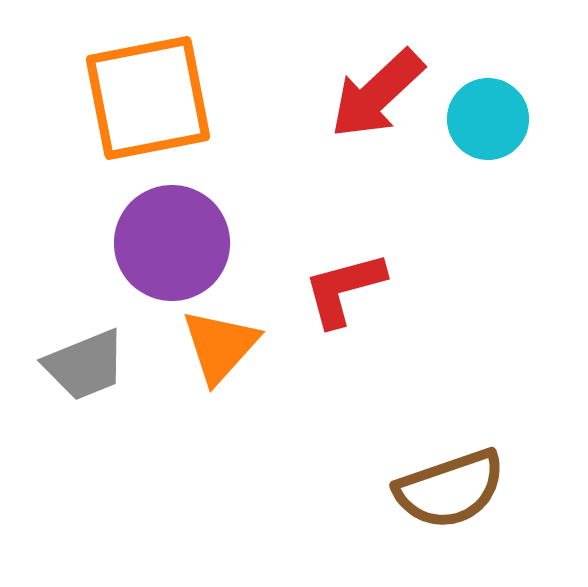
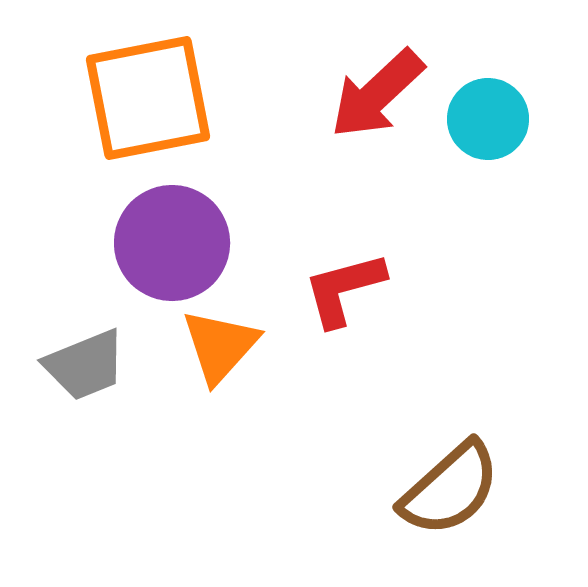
brown semicircle: rotated 23 degrees counterclockwise
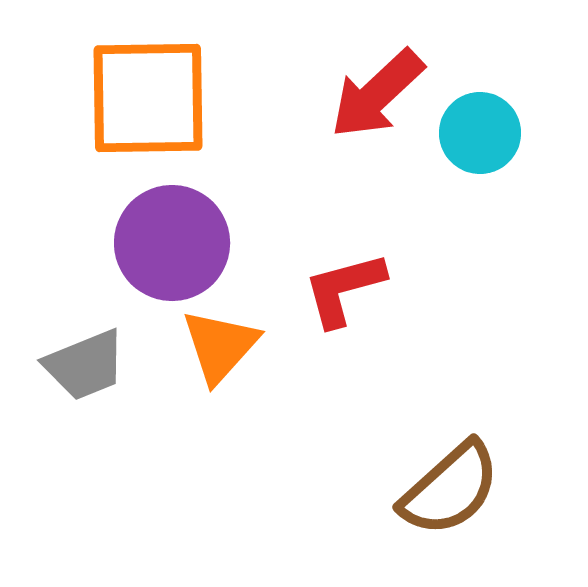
orange square: rotated 10 degrees clockwise
cyan circle: moved 8 px left, 14 px down
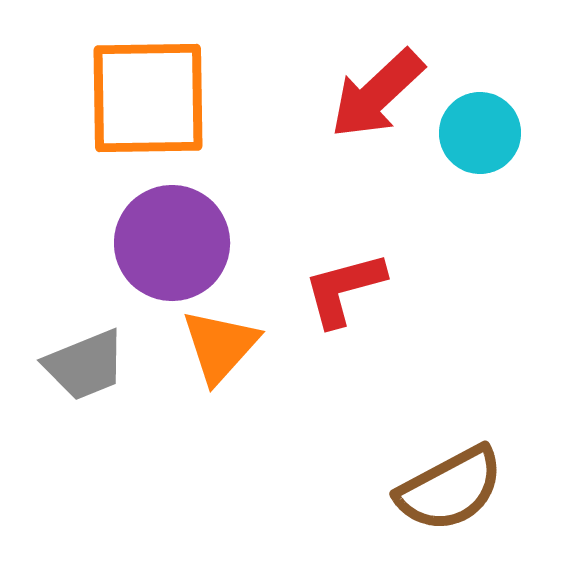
brown semicircle: rotated 14 degrees clockwise
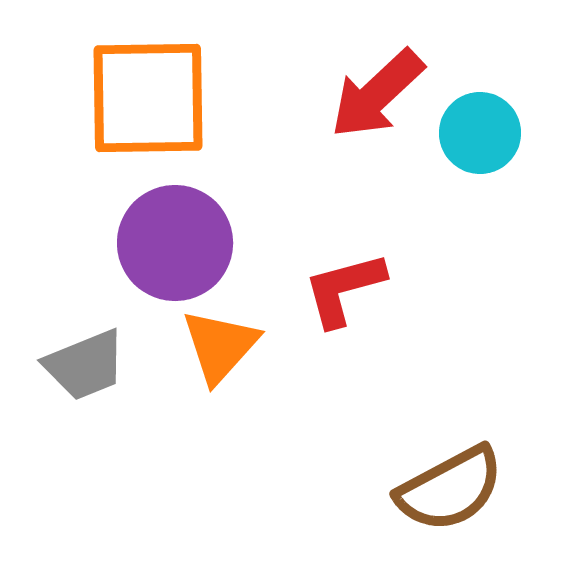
purple circle: moved 3 px right
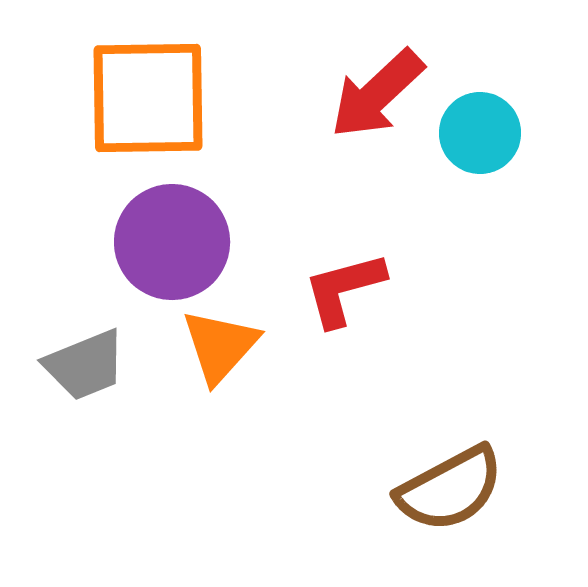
purple circle: moved 3 px left, 1 px up
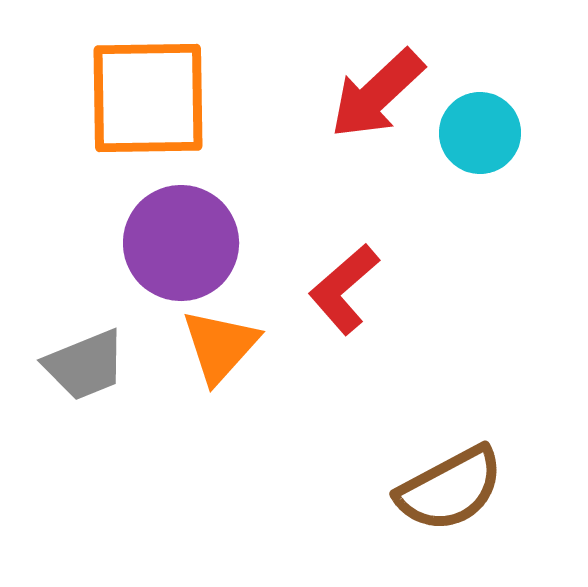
purple circle: moved 9 px right, 1 px down
red L-shape: rotated 26 degrees counterclockwise
